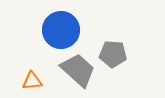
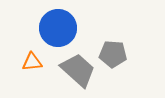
blue circle: moved 3 px left, 2 px up
orange triangle: moved 19 px up
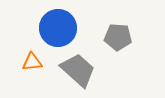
gray pentagon: moved 5 px right, 17 px up
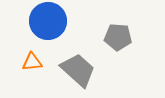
blue circle: moved 10 px left, 7 px up
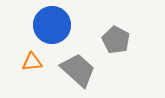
blue circle: moved 4 px right, 4 px down
gray pentagon: moved 2 px left, 3 px down; rotated 24 degrees clockwise
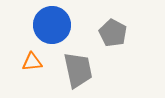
gray pentagon: moved 3 px left, 7 px up
gray trapezoid: rotated 36 degrees clockwise
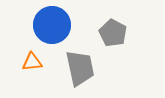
gray trapezoid: moved 2 px right, 2 px up
